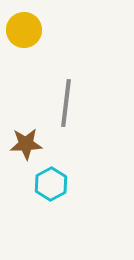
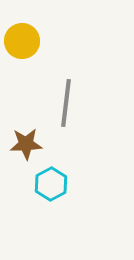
yellow circle: moved 2 px left, 11 px down
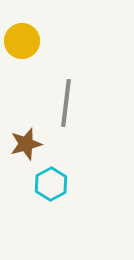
brown star: rotated 12 degrees counterclockwise
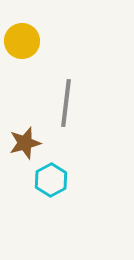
brown star: moved 1 px left, 1 px up
cyan hexagon: moved 4 px up
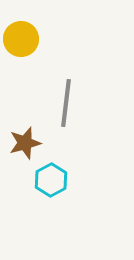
yellow circle: moved 1 px left, 2 px up
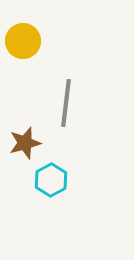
yellow circle: moved 2 px right, 2 px down
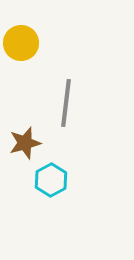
yellow circle: moved 2 px left, 2 px down
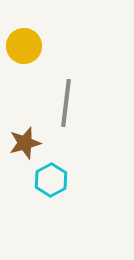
yellow circle: moved 3 px right, 3 px down
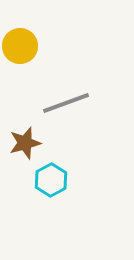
yellow circle: moved 4 px left
gray line: rotated 63 degrees clockwise
